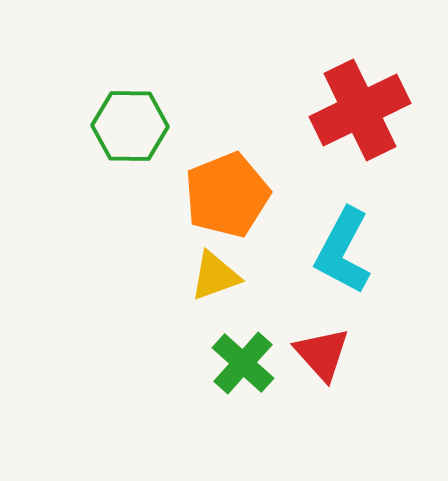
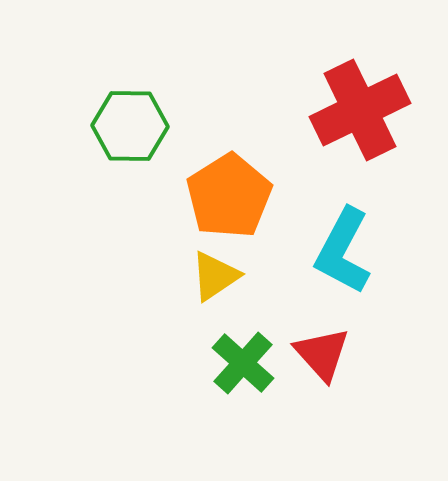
orange pentagon: moved 2 px right, 1 px down; rotated 10 degrees counterclockwise
yellow triangle: rotated 14 degrees counterclockwise
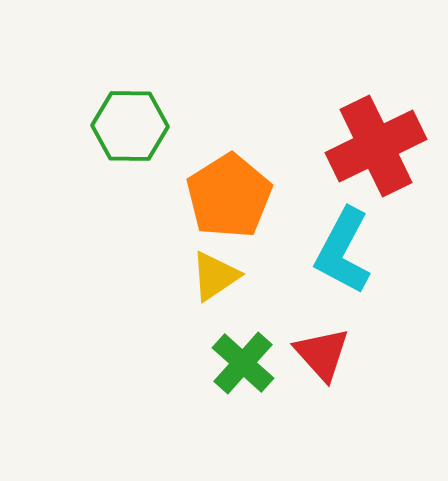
red cross: moved 16 px right, 36 px down
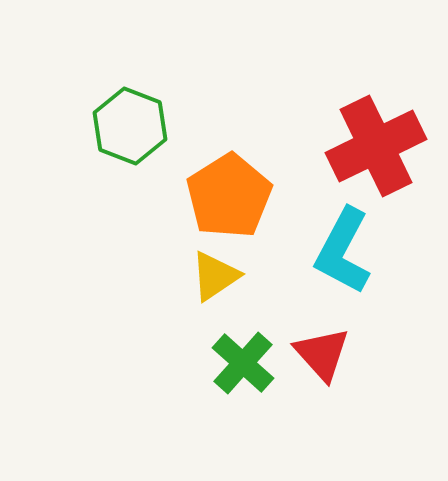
green hexagon: rotated 20 degrees clockwise
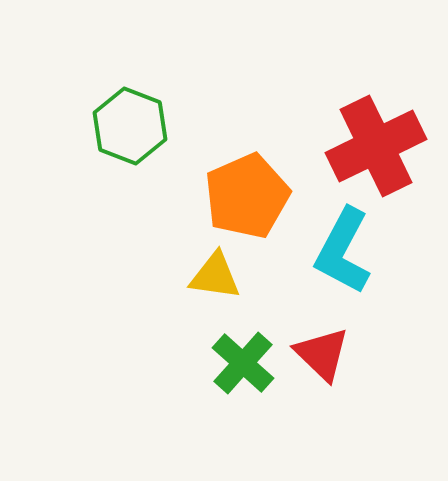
orange pentagon: moved 18 px right; rotated 8 degrees clockwise
yellow triangle: rotated 42 degrees clockwise
red triangle: rotated 4 degrees counterclockwise
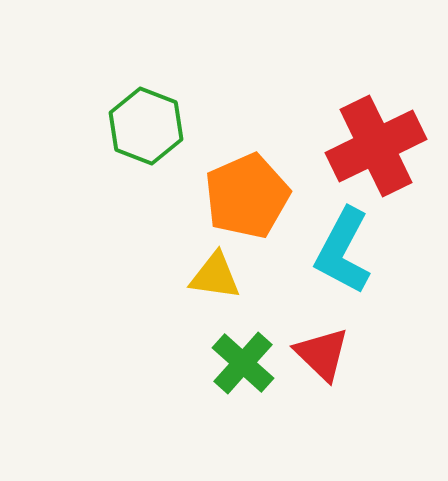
green hexagon: moved 16 px right
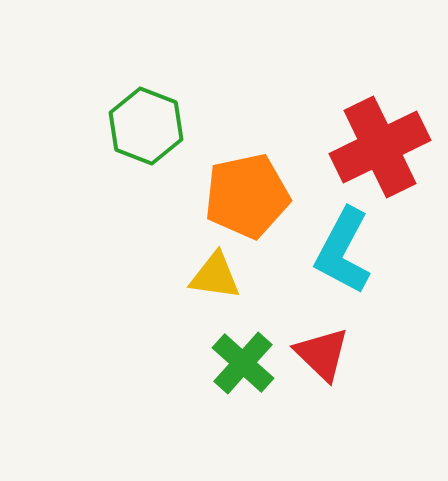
red cross: moved 4 px right, 1 px down
orange pentagon: rotated 12 degrees clockwise
